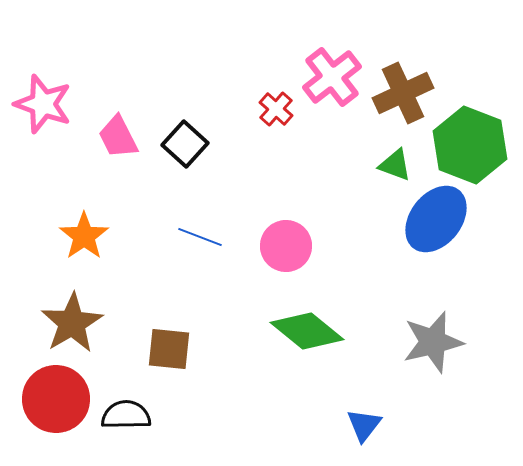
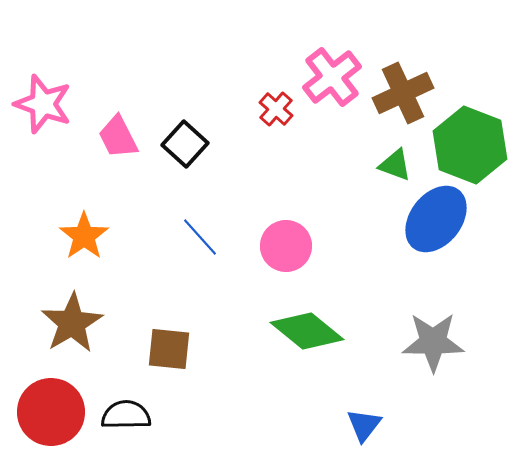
blue line: rotated 27 degrees clockwise
gray star: rotated 14 degrees clockwise
red circle: moved 5 px left, 13 px down
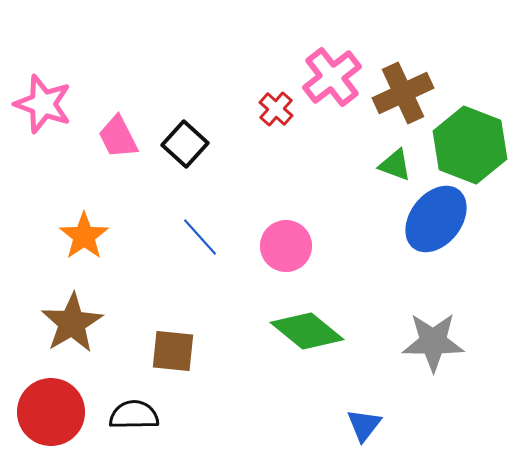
brown square: moved 4 px right, 2 px down
black semicircle: moved 8 px right
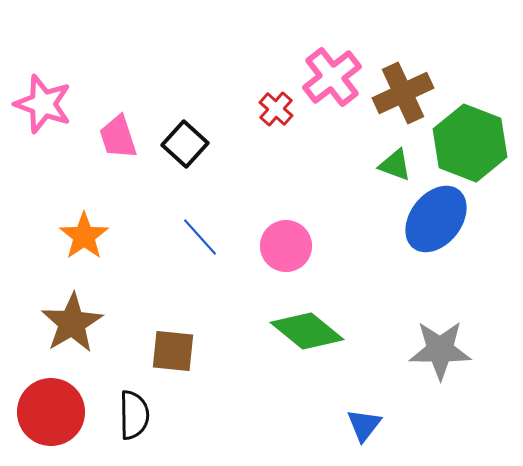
pink trapezoid: rotated 9 degrees clockwise
green hexagon: moved 2 px up
gray star: moved 7 px right, 8 px down
black semicircle: rotated 90 degrees clockwise
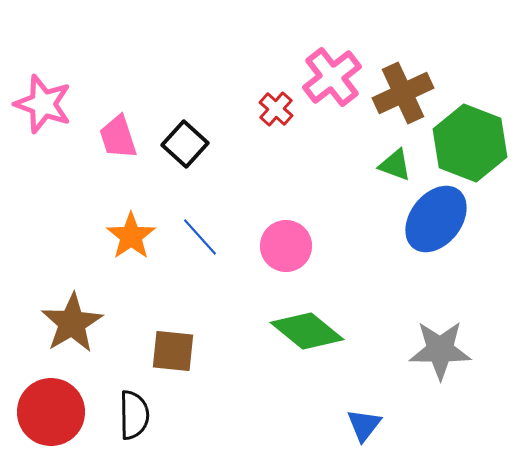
orange star: moved 47 px right
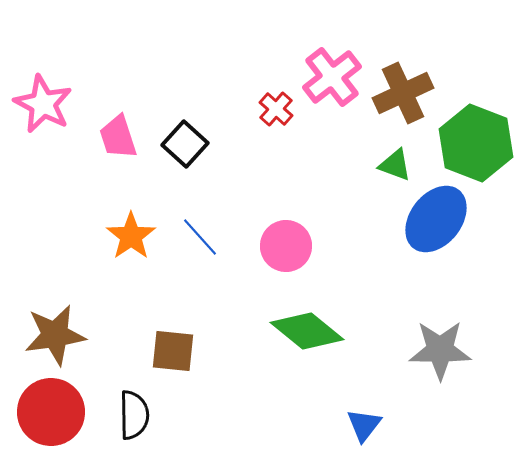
pink star: rotated 8 degrees clockwise
green hexagon: moved 6 px right
brown star: moved 17 px left, 12 px down; rotated 22 degrees clockwise
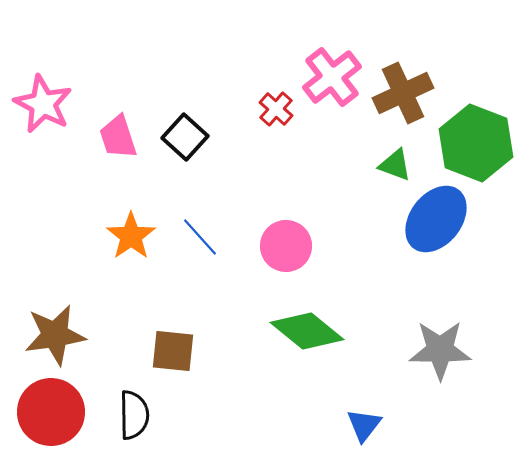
black square: moved 7 px up
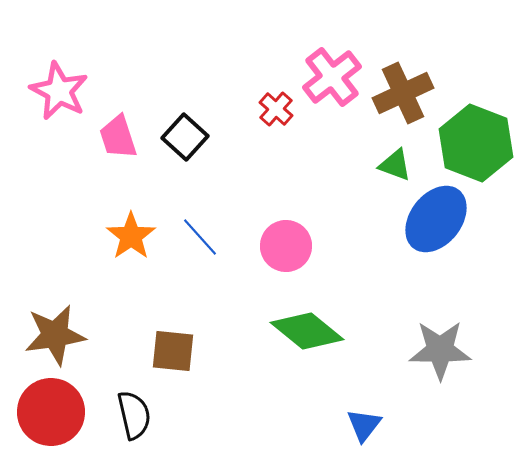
pink star: moved 16 px right, 13 px up
black semicircle: rotated 12 degrees counterclockwise
